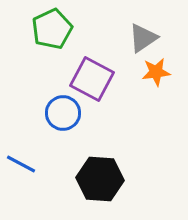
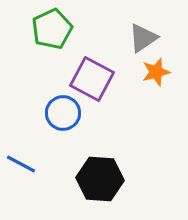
orange star: rotated 8 degrees counterclockwise
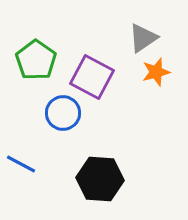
green pentagon: moved 16 px left, 31 px down; rotated 12 degrees counterclockwise
purple square: moved 2 px up
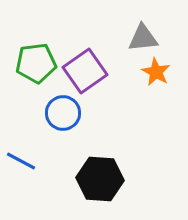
gray triangle: rotated 28 degrees clockwise
green pentagon: moved 3 px down; rotated 30 degrees clockwise
orange star: rotated 28 degrees counterclockwise
purple square: moved 7 px left, 6 px up; rotated 27 degrees clockwise
blue line: moved 3 px up
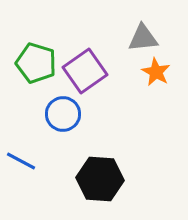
green pentagon: rotated 24 degrees clockwise
blue circle: moved 1 px down
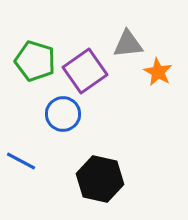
gray triangle: moved 15 px left, 6 px down
green pentagon: moved 1 px left, 2 px up
orange star: moved 2 px right
black hexagon: rotated 9 degrees clockwise
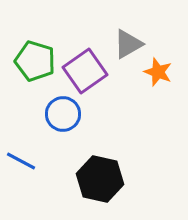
gray triangle: rotated 24 degrees counterclockwise
orange star: rotated 8 degrees counterclockwise
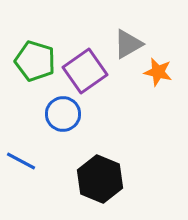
orange star: rotated 8 degrees counterclockwise
black hexagon: rotated 9 degrees clockwise
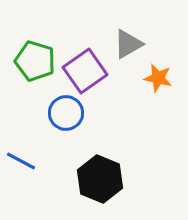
orange star: moved 6 px down
blue circle: moved 3 px right, 1 px up
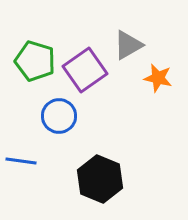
gray triangle: moved 1 px down
purple square: moved 1 px up
blue circle: moved 7 px left, 3 px down
blue line: rotated 20 degrees counterclockwise
